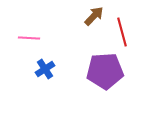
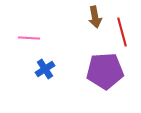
brown arrow: moved 1 px right, 1 px down; rotated 125 degrees clockwise
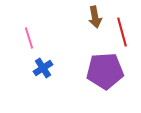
pink line: rotated 70 degrees clockwise
blue cross: moved 2 px left, 1 px up
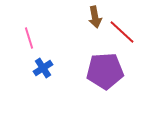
red line: rotated 32 degrees counterclockwise
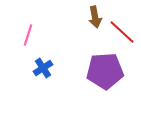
pink line: moved 1 px left, 3 px up; rotated 35 degrees clockwise
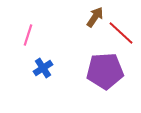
brown arrow: rotated 135 degrees counterclockwise
red line: moved 1 px left, 1 px down
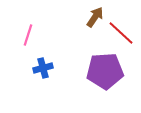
blue cross: rotated 18 degrees clockwise
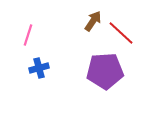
brown arrow: moved 2 px left, 4 px down
blue cross: moved 4 px left
